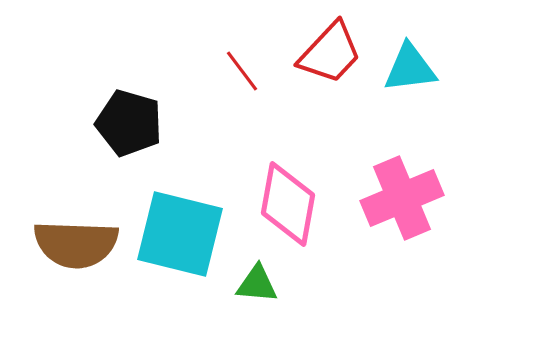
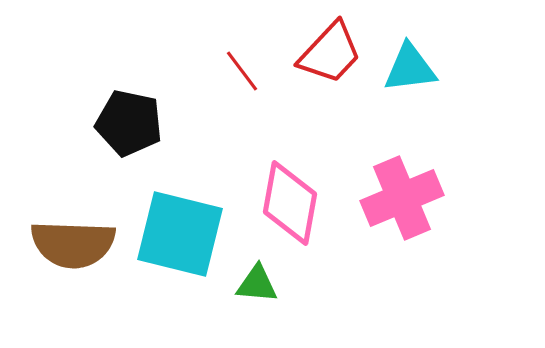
black pentagon: rotated 4 degrees counterclockwise
pink diamond: moved 2 px right, 1 px up
brown semicircle: moved 3 px left
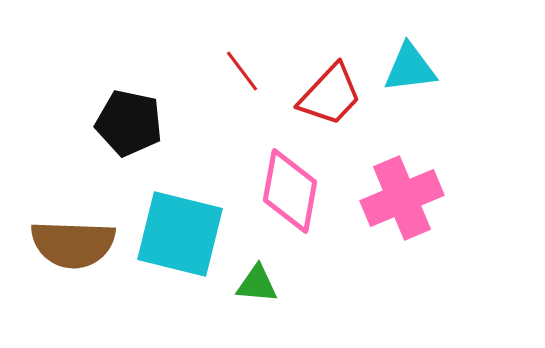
red trapezoid: moved 42 px down
pink diamond: moved 12 px up
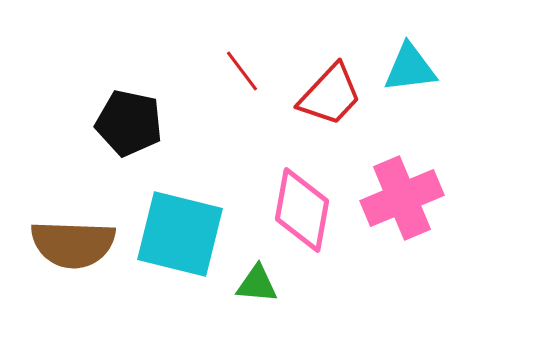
pink diamond: moved 12 px right, 19 px down
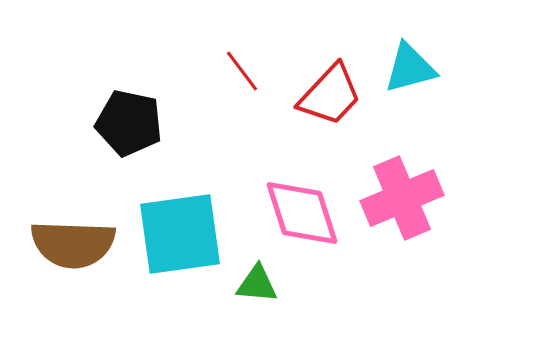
cyan triangle: rotated 8 degrees counterclockwise
pink diamond: moved 3 px down; rotated 28 degrees counterclockwise
cyan square: rotated 22 degrees counterclockwise
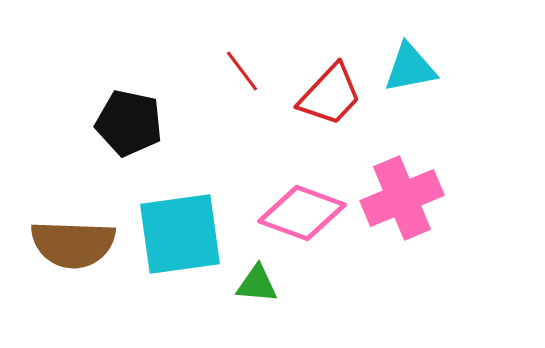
cyan triangle: rotated 4 degrees clockwise
pink diamond: rotated 52 degrees counterclockwise
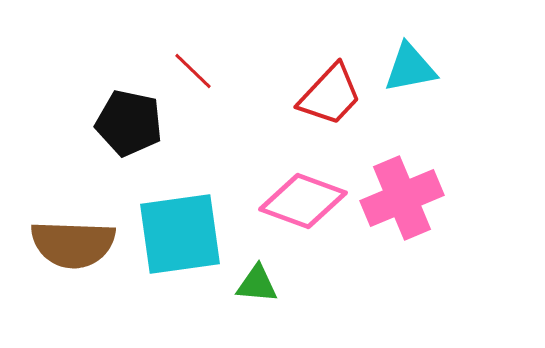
red line: moved 49 px left; rotated 9 degrees counterclockwise
pink diamond: moved 1 px right, 12 px up
